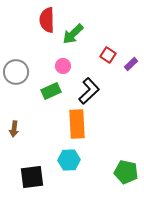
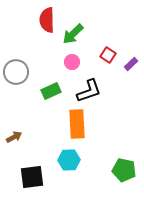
pink circle: moved 9 px right, 4 px up
black L-shape: rotated 24 degrees clockwise
brown arrow: moved 8 px down; rotated 126 degrees counterclockwise
green pentagon: moved 2 px left, 2 px up
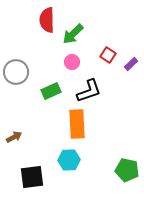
green pentagon: moved 3 px right
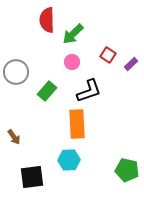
green rectangle: moved 4 px left; rotated 24 degrees counterclockwise
brown arrow: rotated 84 degrees clockwise
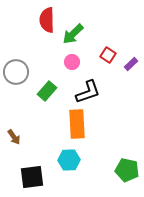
black L-shape: moved 1 px left, 1 px down
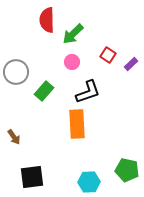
green rectangle: moved 3 px left
cyan hexagon: moved 20 px right, 22 px down
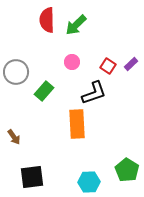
green arrow: moved 3 px right, 9 px up
red square: moved 11 px down
black L-shape: moved 6 px right, 1 px down
green pentagon: rotated 20 degrees clockwise
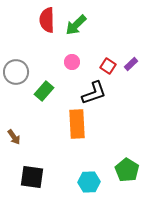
black square: rotated 15 degrees clockwise
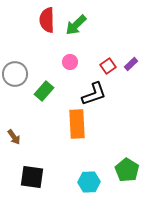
pink circle: moved 2 px left
red square: rotated 21 degrees clockwise
gray circle: moved 1 px left, 2 px down
black L-shape: moved 1 px down
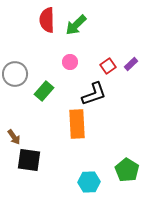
black square: moved 3 px left, 17 px up
